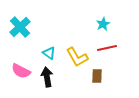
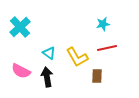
cyan star: rotated 16 degrees clockwise
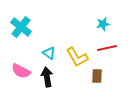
cyan cross: moved 1 px right; rotated 10 degrees counterclockwise
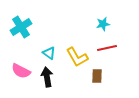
cyan cross: rotated 20 degrees clockwise
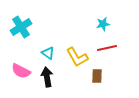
cyan triangle: moved 1 px left
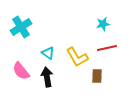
pink semicircle: rotated 24 degrees clockwise
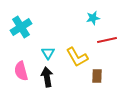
cyan star: moved 10 px left, 6 px up
red line: moved 8 px up
cyan triangle: rotated 24 degrees clockwise
pink semicircle: rotated 24 degrees clockwise
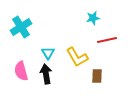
black arrow: moved 1 px left, 3 px up
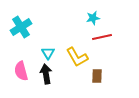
red line: moved 5 px left, 3 px up
